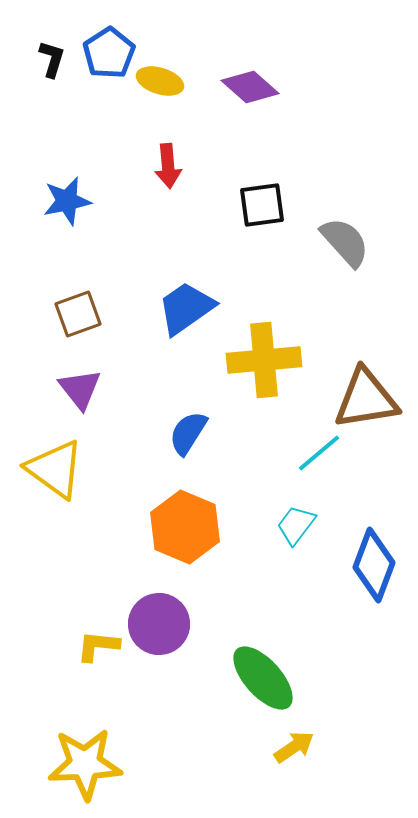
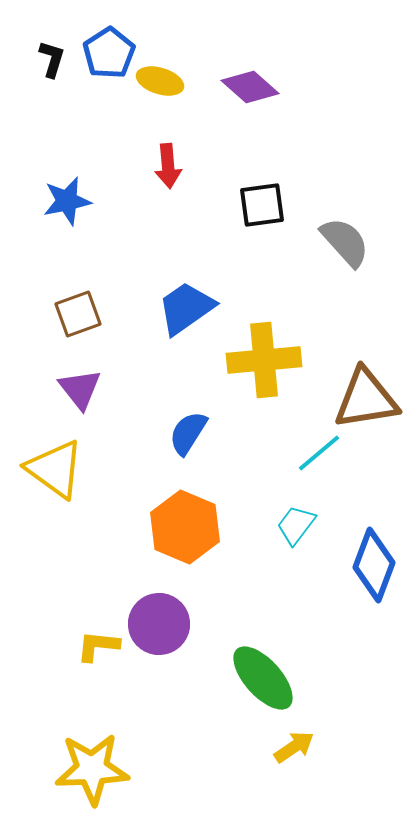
yellow star: moved 7 px right, 5 px down
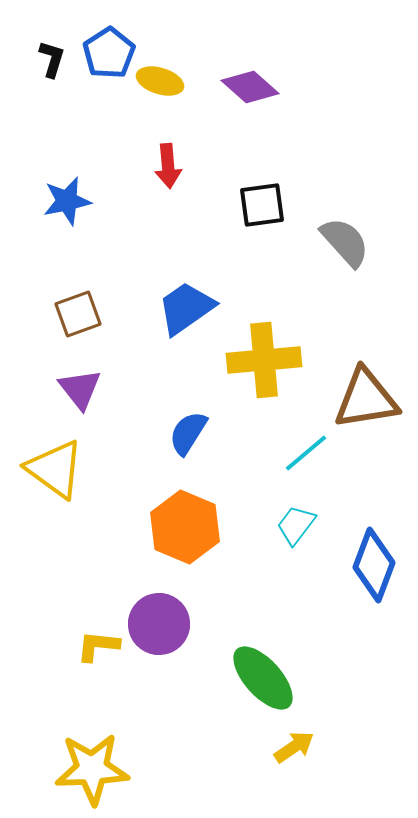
cyan line: moved 13 px left
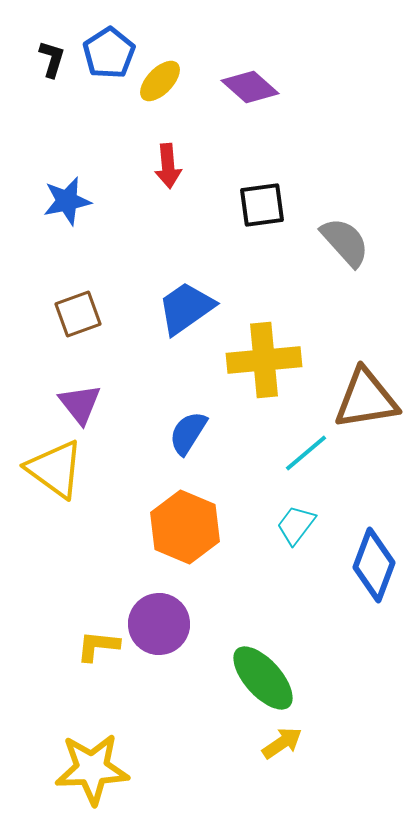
yellow ellipse: rotated 63 degrees counterclockwise
purple triangle: moved 15 px down
yellow arrow: moved 12 px left, 4 px up
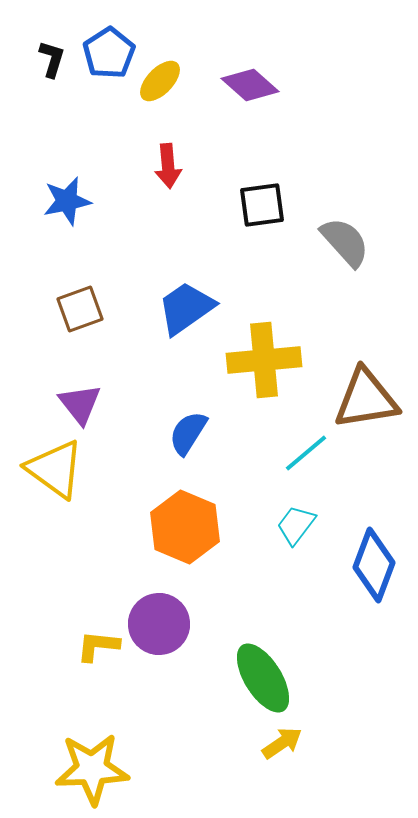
purple diamond: moved 2 px up
brown square: moved 2 px right, 5 px up
green ellipse: rotated 10 degrees clockwise
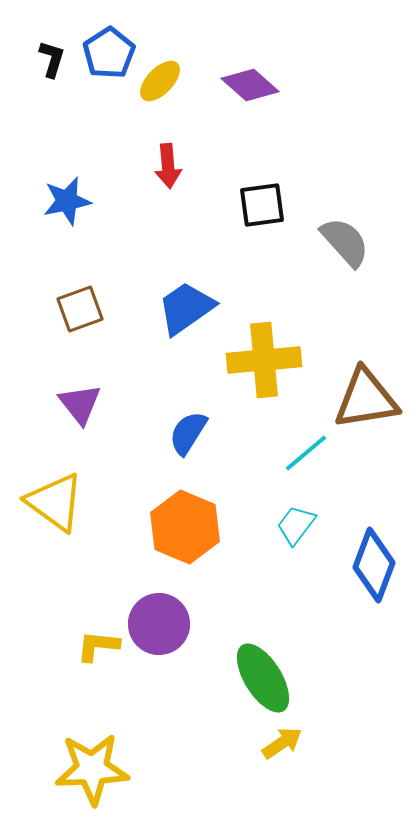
yellow triangle: moved 33 px down
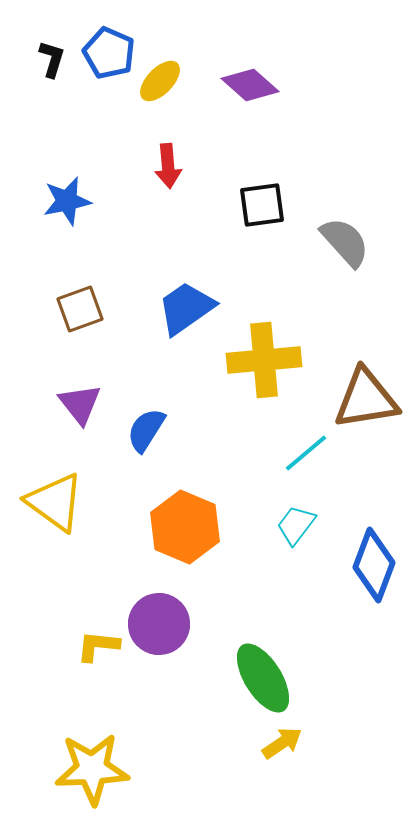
blue pentagon: rotated 15 degrees counterclockwise
blue semicircle: moved 42 px left, 3 px up
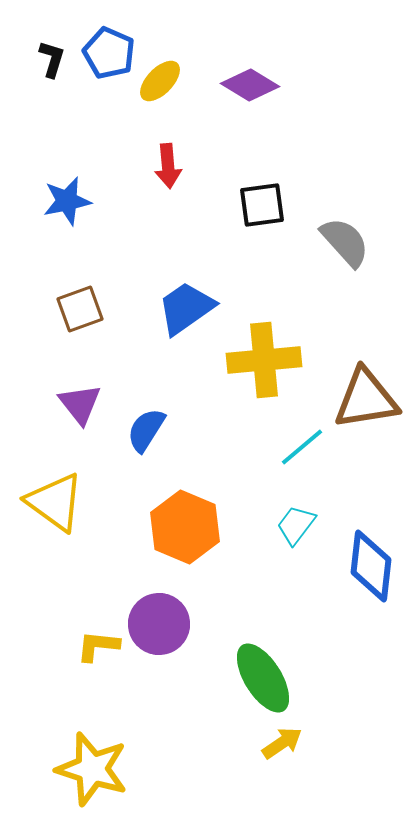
purple diamond: rotated 10 degrees counterclockwise
cyan line: moved 4 px left, 6 px up
blue diamond: moved 3 px left, 1 px down; rotated 14 degrees counterclockwise
yellow star: rotated 20 degrees clockwise
